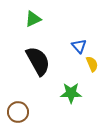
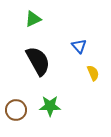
yellow semicircle: moved 1 px right, 9 px down
green star: moved 21 px left, 13 px down
brown circle: moved 2 px left, 2 px up
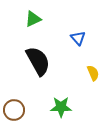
blue triangle: moved 1 px left, 8 px up
green star: moved 11 px right, 1 px down
brown circle: moved 2 px left
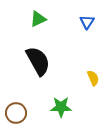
green triangle: moved 5 px right
blue triangle: moved 9 px right, 16 px up; rotated 14 degrees clockwise
yellow semicircle: moved 5 px down
brown circle: moved 2 px right, 3 px down
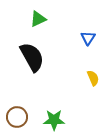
blue triangle: moved 1 px right, 16 px down
black semicircle: moved 6 px left, 4 px up
green star: moved 7 px left, 13 px down
brown circle: moved 1 px right, 4 px down
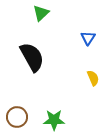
green triangle: moved 3 px right, 6 px up; rotated 18 degrees counterclockwise
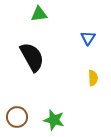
green triangle: moved 2 px left, 1 px down; rotated 36 degrees clockwise
yellow semicircle: rotated 21 degrees clockwise
green star: rotated 15 degrees clockwise
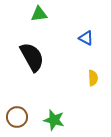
blue triangle: moved 2 px left; rotated 35 degrees counterclockwise
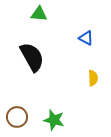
green triangle: rotated 12 degrees clockwise
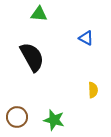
yellow semicircle: moved 12 px down
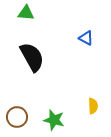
green triangle: moved 13 px left, 1 px up
yellow semicircle: moved 16 px down
